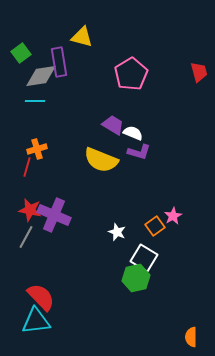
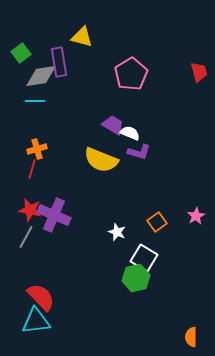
white semicircle: moved 3 px left
red line: moved 5 px right, 2 px down
pink star: moved 23 px right
orange square: moved 2 px right, 4 px up
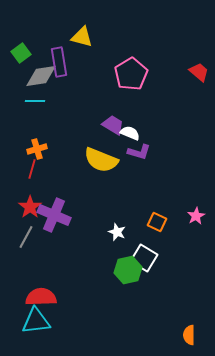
red trapezoid: rotated 35 degrees counterclockwise
red star: moved 3 px up; rotated 25 degrees clockwise
orange square: rotated 30 degrees counterclockwise
green hexagon: moved 8 px left, 8 px up
red semicircle: rotated 48 degrees counterclockwise
orange semicircle: moved 2 px left, 2 px up
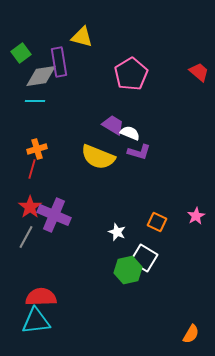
yellow semicircle: moved 3 px left, 3 px up
orange semicircle: moved 2 px right, 1 px up; rotated 150 degrees counterclockwise
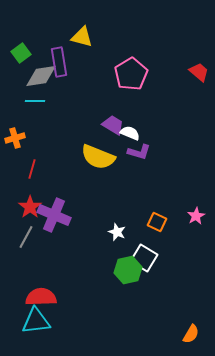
orange cross: moved 22 px left, 11 px up
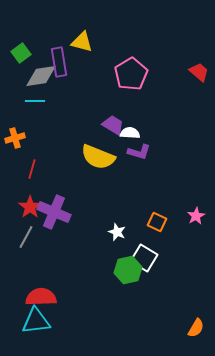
yellow triangle: moved 5 px down
white semicircle: rotated 18 degrees counterclockwise
purple cross: moved 3 px up
orange semicircle: moved 5 px right, 6 px up
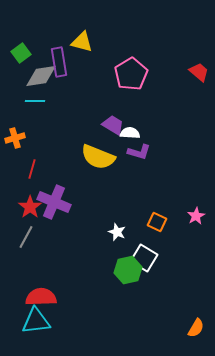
purple cross: moved 10 px up
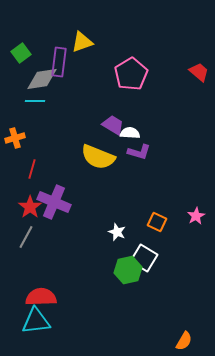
yellow triangle: rotated 35 degrees counterclockwise
purple rectangle: rotated 16 degrees clockwise
gray diamond: moved 1 px right, 3 px down
orange semicircle: moved 12 px left, 13 px down
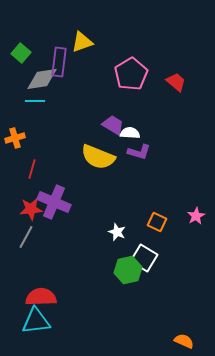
green square: rotated 12 degrees counterclockwise
red trapezoid: moved 23 px left, 10 px down
red star: moved 1 px right, 2 px down; rotated 30 degrees clockwise
orange semicircle: rotated 96 degrees counterclockwise
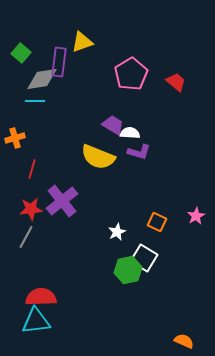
purple cross: moved 8 px right, 1 px up; rotated 28 degrees clockwise
white star: rotated 24 degrees clockwise
